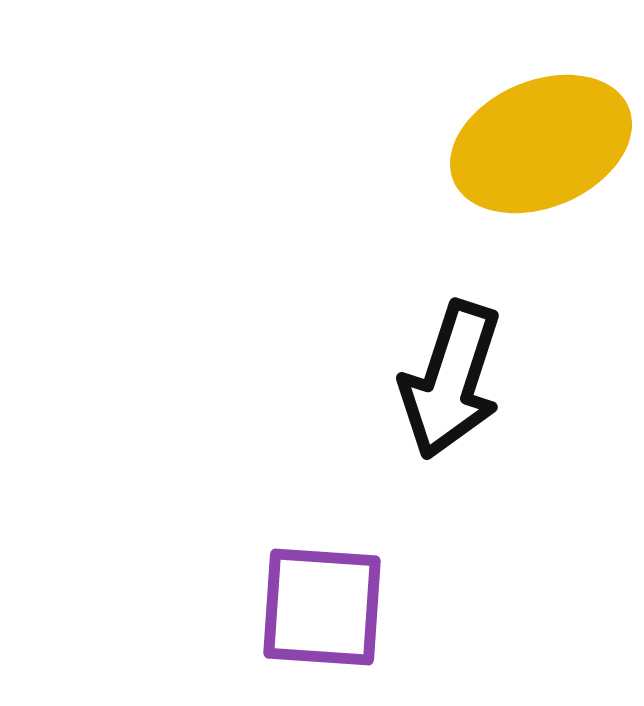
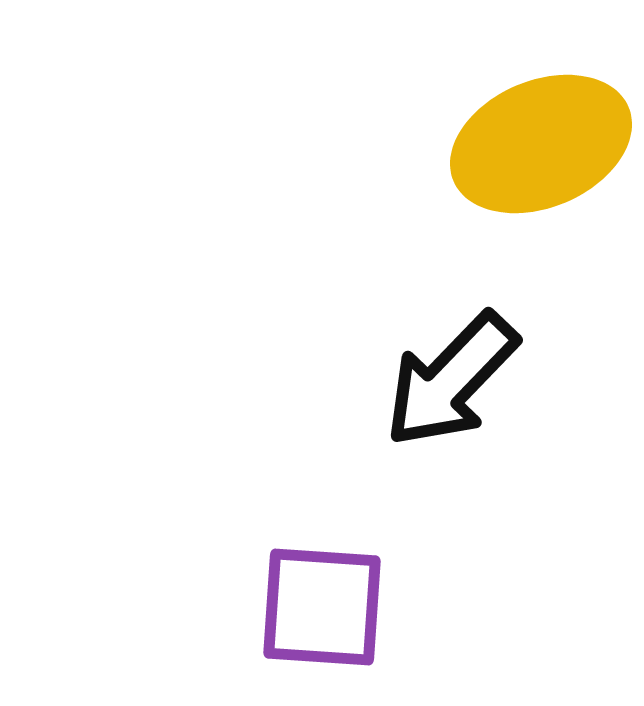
black arrow: rotated 26 degrees clockwise
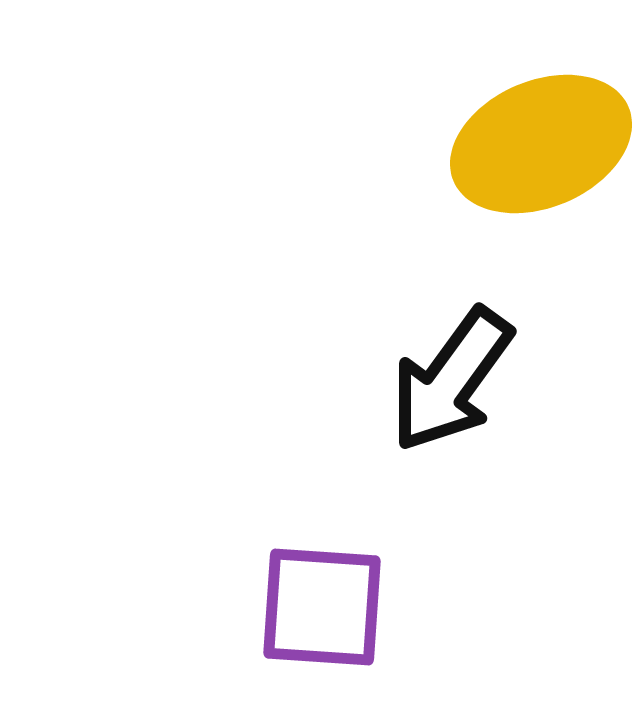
black arrow: rotated 8 degrees counterclockwise
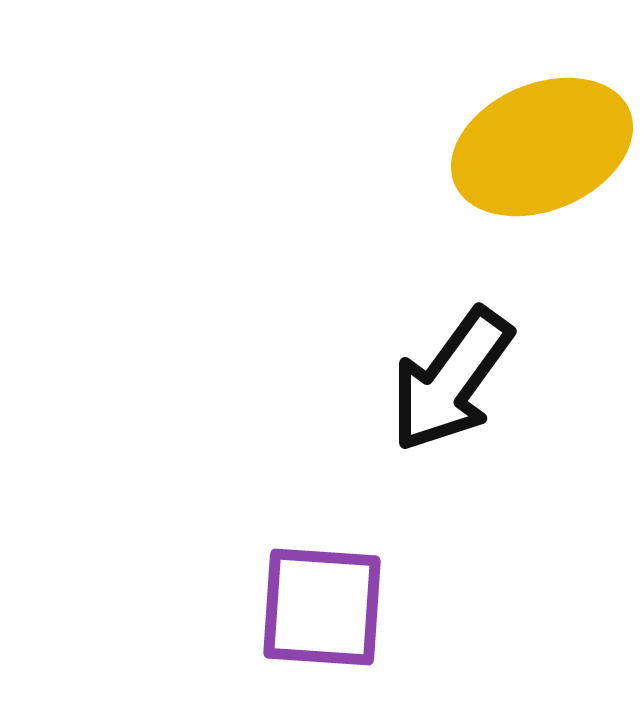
yellow ellipse: moved 1 px right, 3 px down
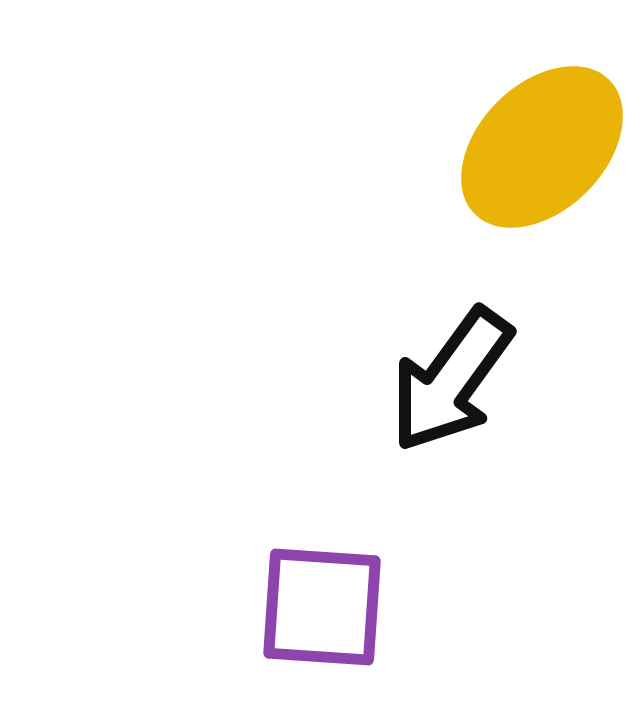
yellow ellipse: rotated 22 degrees counterclockwise
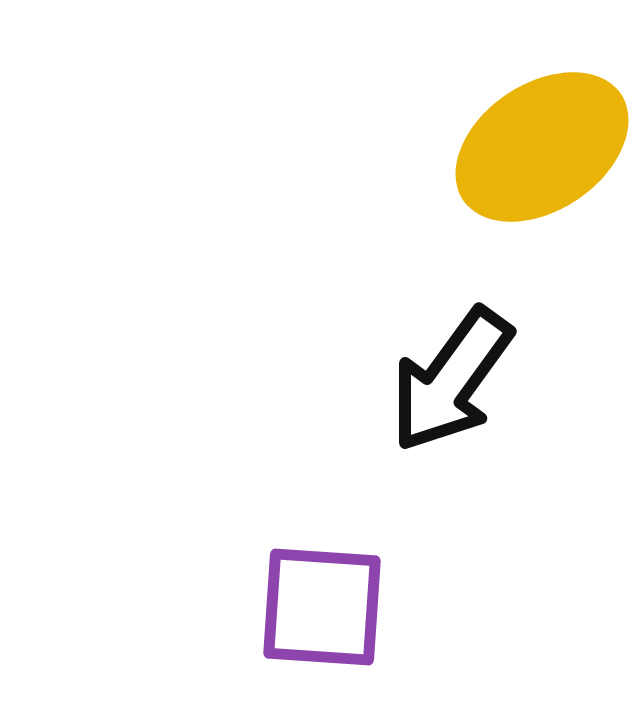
yellow ellipse: rotated 11 degrees clockwise
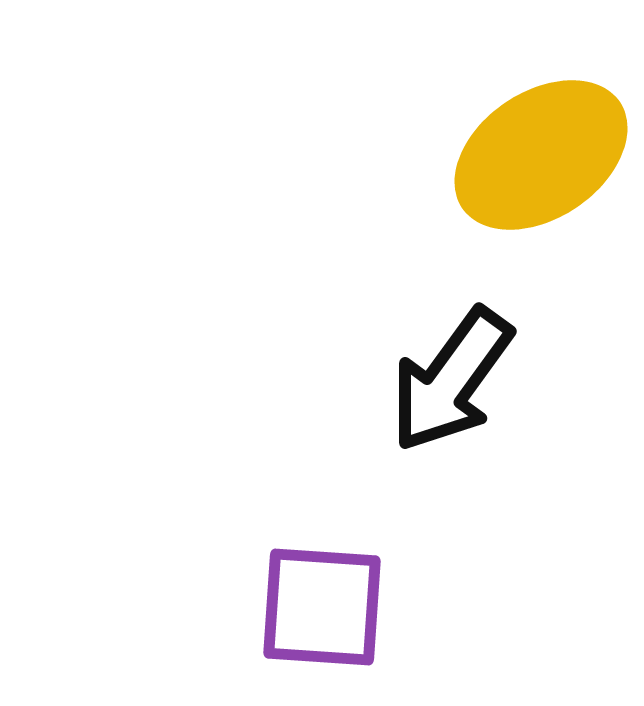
yellow ellipse: moved 1 px left, 8 px down
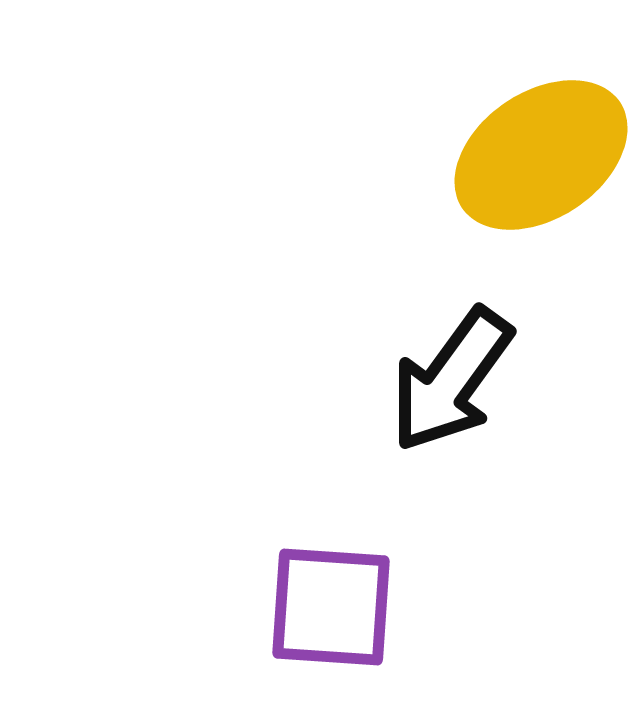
purple square: moved 9 px right
